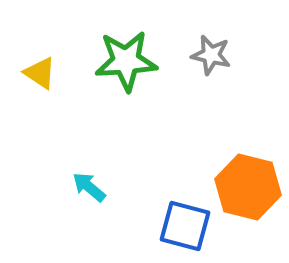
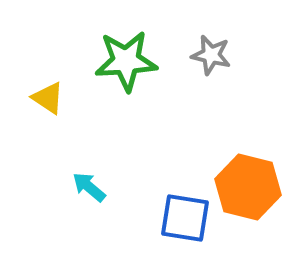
yellow triangle: moved 8 px right, 25 px down
blue square: moved 8 px up; rotated 6 degrees counterclockwise
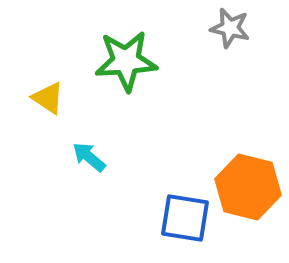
gray star: moved 19 px right, 27 px up
cyan arrow: moved 30 px up
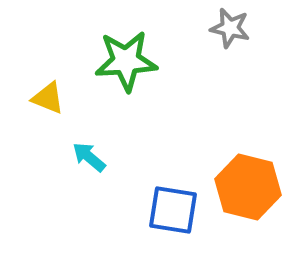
yellow triangle: rotated 12 degrees counterclockwise
blue square: moved 12 px left, 8 px up
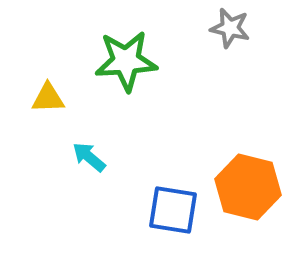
yellow triangle: rotated 24 degrees counterclockwise
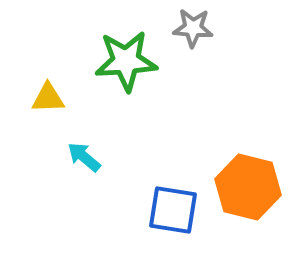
gray star: moved 37 px left; rotated 9 degrees counterclockwise
cyan arrow: moved 5 px left
